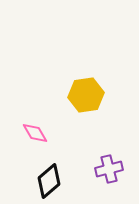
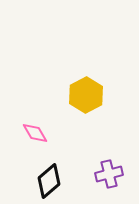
yellow hexagon: rotated 20 degrees counterclockwise
purple cross: moved 5 px down
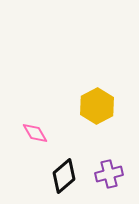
yellow hexagon: moved 11 px right, 11 px down
black diamond: moved 15 px right, 5 px up
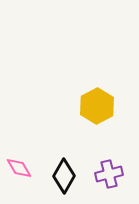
pink diamond: moved 16 px left, 35 px down
black diamond: rotated 20 degrees counterclockwise
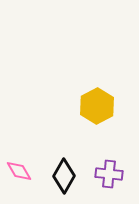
pink diamond: moved 3 px down
purple cross: rotated 20 degrees clockwise
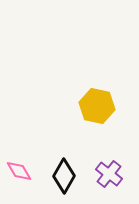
yellow hexagon: rotated 20 degrees counterclockwise
purple cross: rotated 32 degrees clockwise
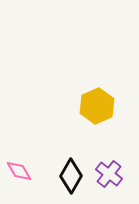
yellow hexagon: rotated 24 degrees clockwise
black diamond: moved 7 px right
